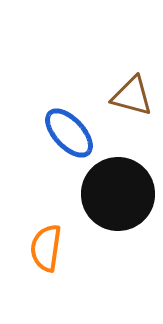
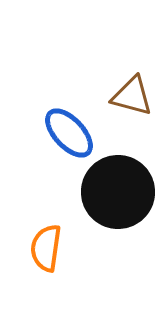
black circle: moved 2 px up
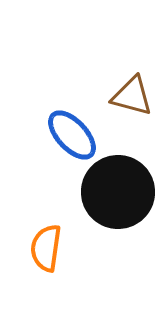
blue ellipse: moved 3 px right, 2 px down
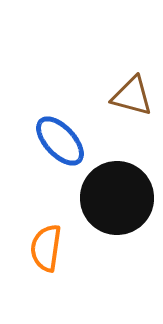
blue ellipse: moved 12 px left, 6 px down
black circle: moved 1 px left, 6 px down
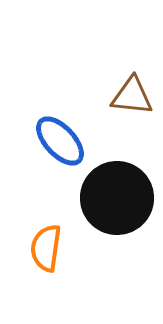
brown triangle: rotated 9 degrees counterclockwise
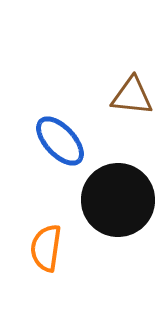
black circle: moved 1 px right, 2 px down
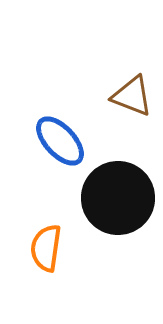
brown triangle: rotated 15 degrees clockwise
black circle: moved 2 px up
